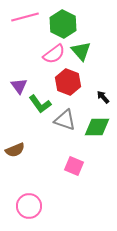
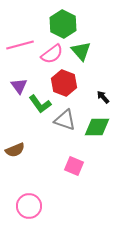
pink line: moved 5 px left, 28 px down
pink semicircle: moved 2 px left
red hexagon: moved 4 px left, 1 px down
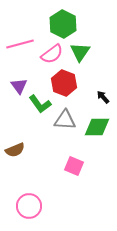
pink line: moved 1 px up
green triangle: moved 1 px left, 1 px down; rotated 15 degrees clockwise
gray triangle: rotated 15 degrees counterclockwise
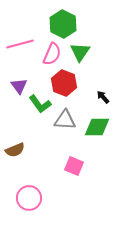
pink semicircle: rotated 30 degrees counterclockwise
pink circle: moved 8 px up
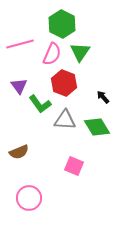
green hexagon: moved 1 px left
green diamond: rotated 60 degrees clockwise
brown semicircle: moved 4 px right, 2 px down
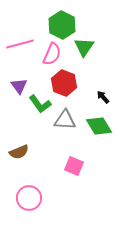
green hexagon: moved 1 px down
green triangle: moved 4 px right, 5 px up
green diamond: moved 2 px right, 1 px up
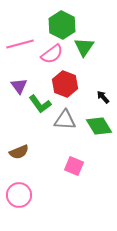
pink semicircle: rotated 30 degrees clockwise
red hexagon: moved 1 px right, 1 px down
pink circle: moved 10 px left, 3 px up
